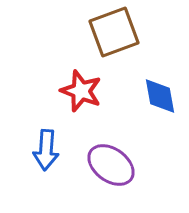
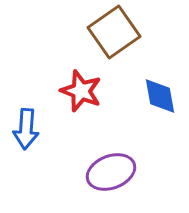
brown square: rotated 15 degrees counterclockwise
blue arrow: moved 20 px left, 21 px up
purple ellipse: moved 7 px down; rotated 57 degrees counterclockwise
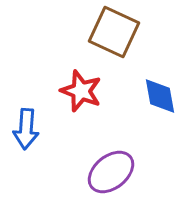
brown square: rotated 30 degrees counterclockwise
purple ellipse: rotated 18 degrees counterclockwise
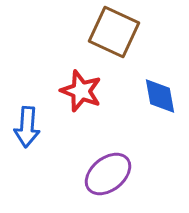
blue arrow: moved 1 px right, 2 px up
purple ellipse: moved 3 px left, 2 px down
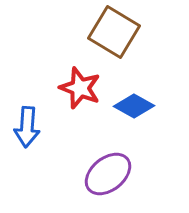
brown square: rotated 6 degrees clockwise
red star: moved 1 px left, 3 px up
blue diamond: moved 26 px left, 10 px down; rotated 51 degrees counterclockwise
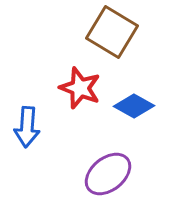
brown square: moved 2 px left
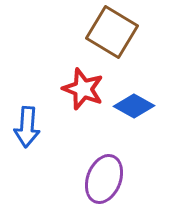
red star: moved 3 px right, 1 px down
purple ellipse: moved 4 px left, 5 px down; rotated 30 degrees counterclockwise
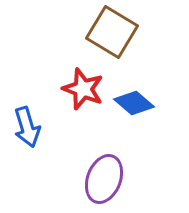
blue diamond: moved 3 px up; rotated 12 degrees clockwise
blue arrow: rotated 21 degrees counterclockwise
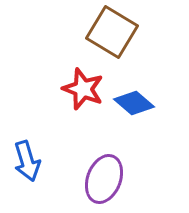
blue arrow: moved 34 px down
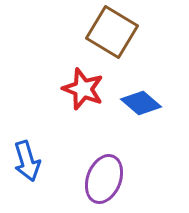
blue diamond: moved 7 px right
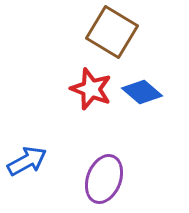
red star: moved 8 px right
blue diamond: moved 1 px right, 11 px up
blue arrow: rotated 102 degrees counterclockwise
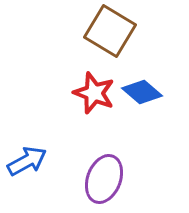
brown square: moved 2 px left, 1 px up
red star: moved 3 px right, 4 px down
